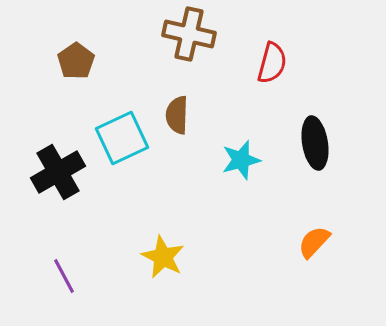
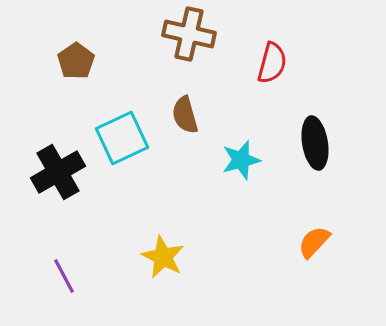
brown semicircle: moved 8 px right; rotated 18 degrees counterclockwise
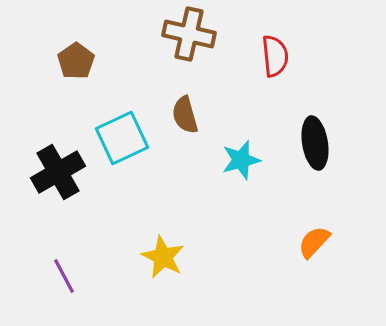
red semicircle: moved 3 px right, 7 px up; rotated 21 degrees counterclockwise
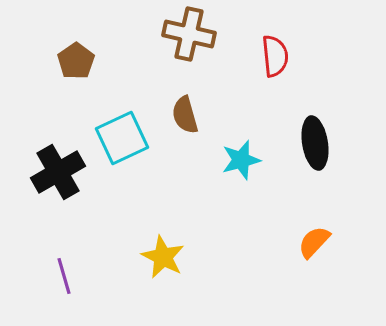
purple line: rotated 12 degrees clockwise
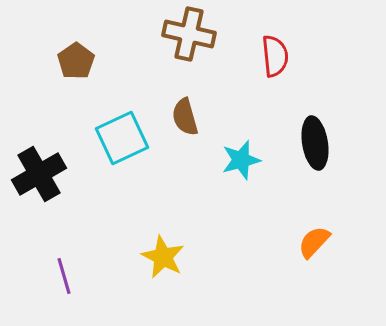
brown semicircle: moved 2 px down
black cross: moved 19 px left, 2 px down
